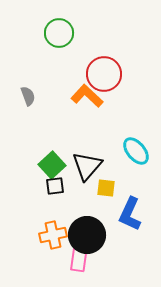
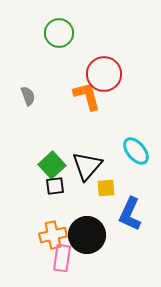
orange L-shape: rotated 32 degrees clockwise
yellow square: rotated 12 degrees counterclockwise
pink rectangle: moved 17 px left
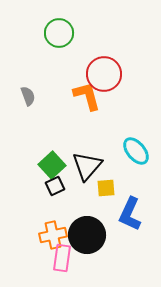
black square: rotated 18 degrees counterclockwise
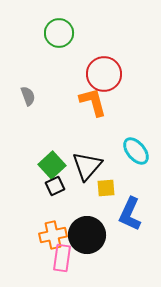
orange L-shape: moved 6 px right, 6 px down
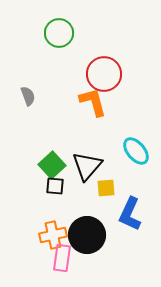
black square: rotated 30 degrees clockwise
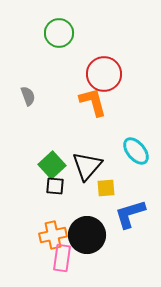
blue L-shape: rotated 48 degrees clockwise
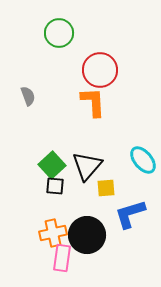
red circle: moved 4 px left, 4 px up
orange L-shape: rotated 12 degrees clockwise
cyan ellipse: moved 7 px right, 9 px down
orange cross: moved 2 px up
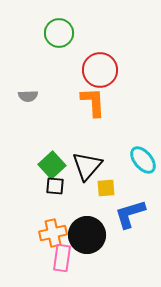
gray semicircle: rotated 108 degrees clockwise
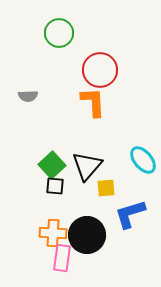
orange cross: rotated 16 degrees clockwise
